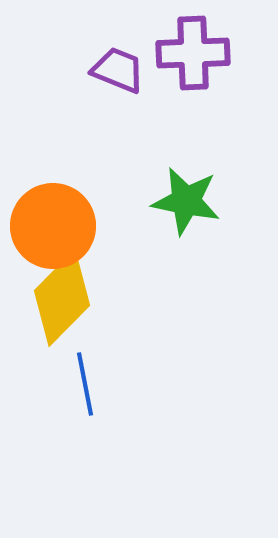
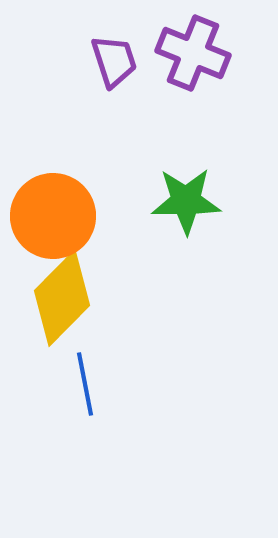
purple cross: rotated 24 degrees clockwise
purple trapezoid: moved 4 px left, 9 px up; rotated 50 degrees clockwise
green star: rotated 12 degrees counterclockwise
orange circle: moved 10 px up
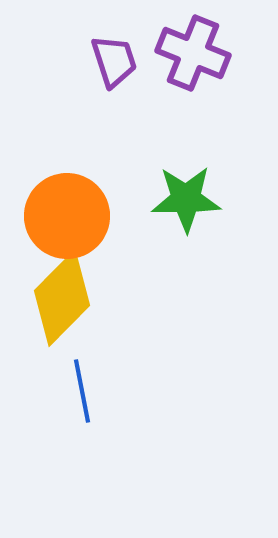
green star: moved 2 px up
orange circle: moved 14 px right
blue line: moved 3 px left, 7 px down
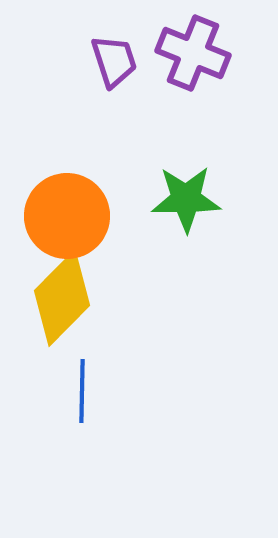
blue line: rotated 12 degrees clockwise
